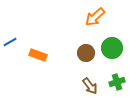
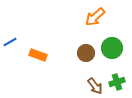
brown arrow: moved 5 px right
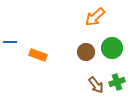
blue line: rotated 32 degrees clockwise
brown circle: moved 1 px up
brown arrow: moved 1 px right, 1 px up
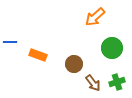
brown circle: moved 12 px left, 12 px down
brown arrow: moved 3 px left, 2 px up
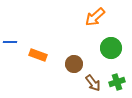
green circle: moved 1 px left
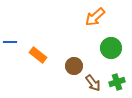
orange rectangle: rotated 18 degrees clockwise
brown circle: moved 2 px down
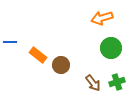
orange arrow: moved 7 px right, 1 px down; rotated 25 degrees clockwise
brown circle: moved 13 px left, 1 px up
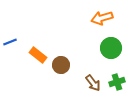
blue line: rotated 24 degrees counterclockwise
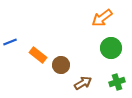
orange arrow: rotated 20 degrees counterclockwise
brown arrow: moved 10 px left; rotated 84 degrees counterclockwise
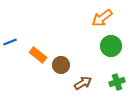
green circle: moved 2 px up
